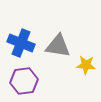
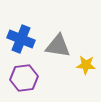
blue cross: moved 4 px up
purple hexagon: moved 3 px up
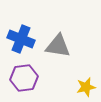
yellow star: moved 22 px down; rotated 18 degrees counterclockwise
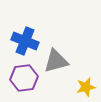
blue cross: moved 4 px right, 2 px down
gray triangle: moved 2 px left, 15 px down; rotated 24 degrees counterclockwise
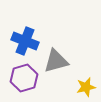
purple hexagon: rotated 8 degrees counterclockwise
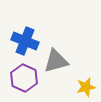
purple hexagon: rotated 20 degrees counterclockwise
